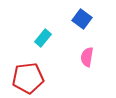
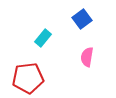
blue square: rotated 18 degrees clockwise
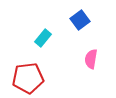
blue square: moved 2 px left, 1 px down
pink semicircle: moved 4 px right, 2 px down
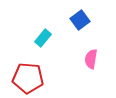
red pentagon: rotated 12 degrees clockwise
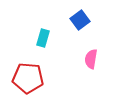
cyan rectangle: rotated 24 degrees counterclockwise
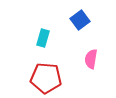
red pentagon: moved 18 px right
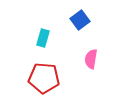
red pentagon: moved 2 px left
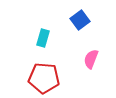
pink semicircle: rotated 12 degrees clockwise
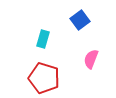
cyan rectangle: moved 1 px down
red pentagon: rotated 12 degrees clockwise
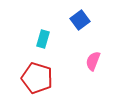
pink semicircle: moved 2 px right, 2 px down
red pentagon: moved 7 px left
